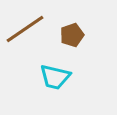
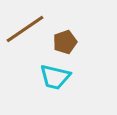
brown pentagon: moved 7 px left, 7 px down
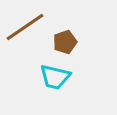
brown line: moved 2 px up
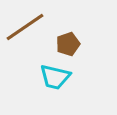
brown pentagon: moved 3 px right, 2 px down
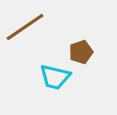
brown pentagon: moved 13 px right, 8 px down
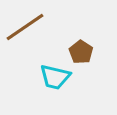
brown pentagon: rotated 20 degrees counterclockwise
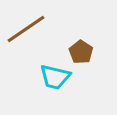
brown line: moved 1 px right, 2 px down
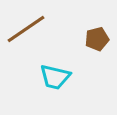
brown pentagon: moved 16 px right, 13 px up; rotated 25 degrees clockwise
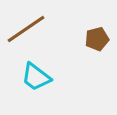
cyan trapezoid: moved 19 px left; rotated 24 degrees clockwise
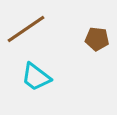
brown pentagon: rotated 20 degrees clockwise
